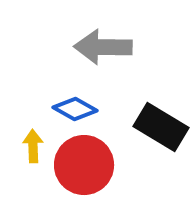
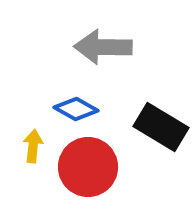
blue diamond: moved 1 px right
yellow arrow: rotated 8 degrees clockwise
red circle: moved 4 px right, 2 px down
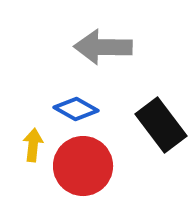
black rectangle: moved 2 px up; rotated 22 degrees clockwise
yellow arrow: moved 1 px up
red circle: moved 5 px left, 1 px up
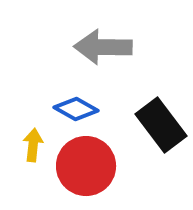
red circle: moved 3 px right
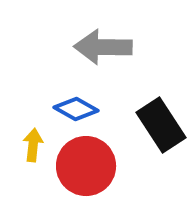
black rectangle: rotated 4 degrees clockwise
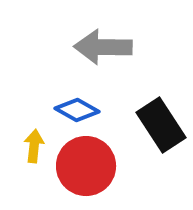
blue diamond: moved 1 px right, 1 px down
yellow arrow: moved 1 px right, 1 px down
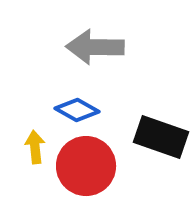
gray arrow: moved 8 px left
black rectangle: moved 12 px down; rotated 38 degrees counterclockwise
yellow arrow: moved 1 px right, 1 px down; rotated 12 degrees counterclockwise
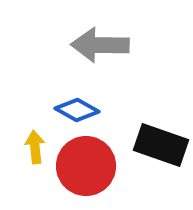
gray arrow: moved 5 px right, 2 px up
black rectangle: moved 8 px down
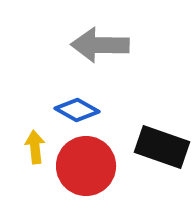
black rectangle: moved 1 px right, 2 px down
